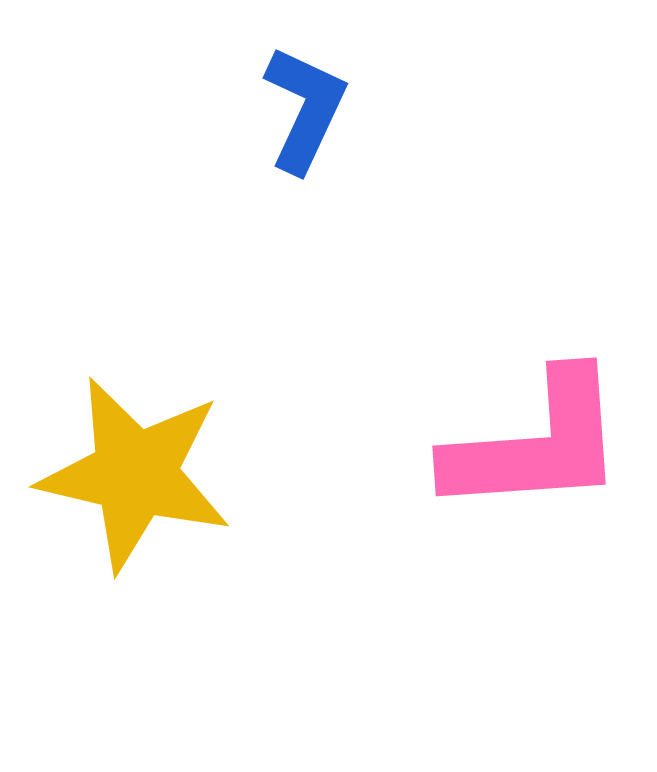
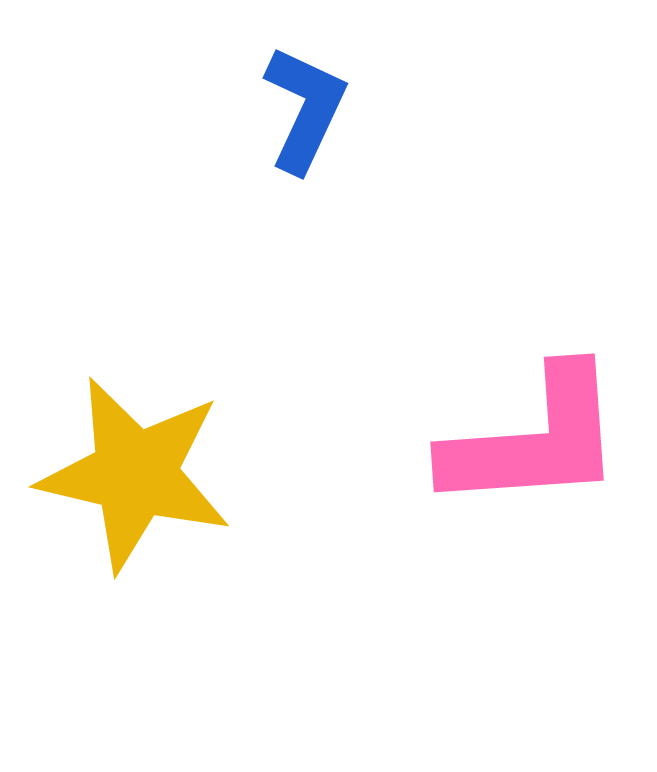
pink L-shape: moved 2 px left, 4 px up
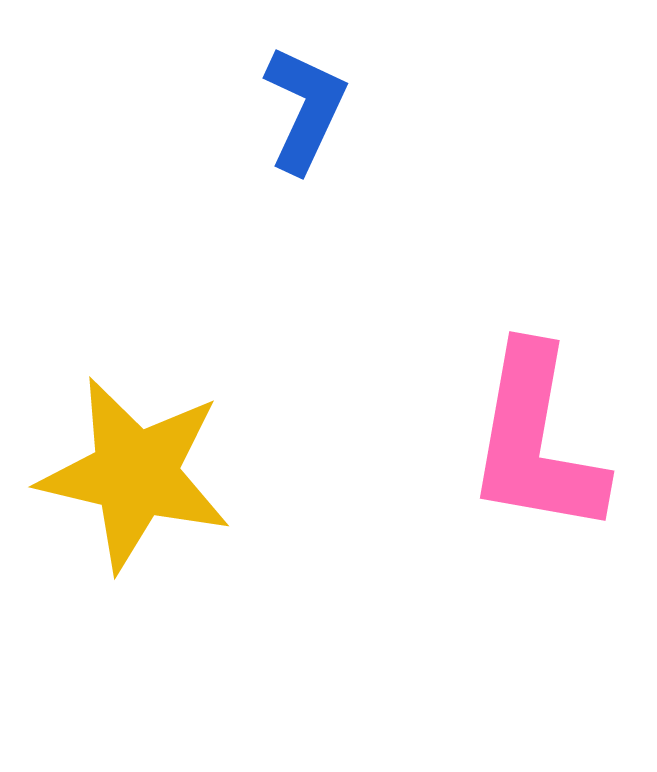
pink L-shape: moved 2 px right, 1 px down; rotated 104 degrees clockwise
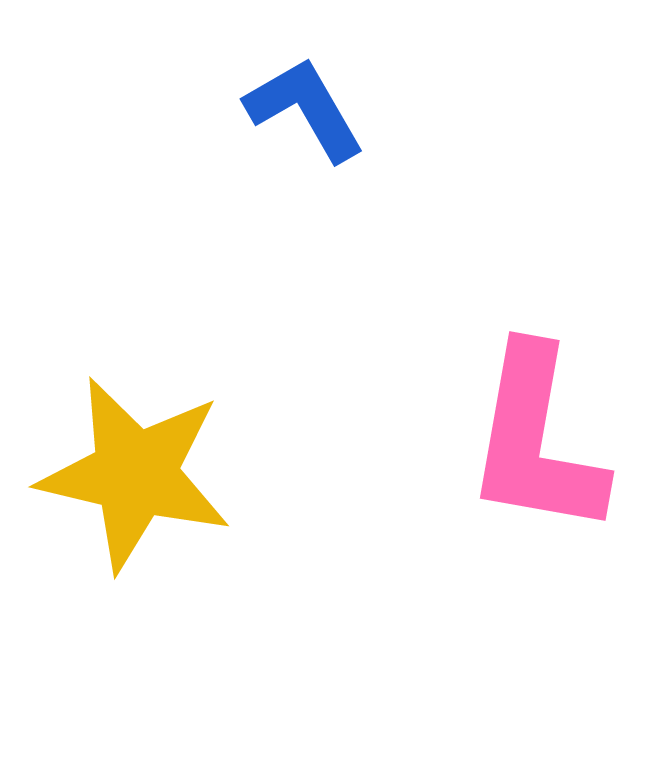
blue L-shape: rotated 55 degrees counterclockwise
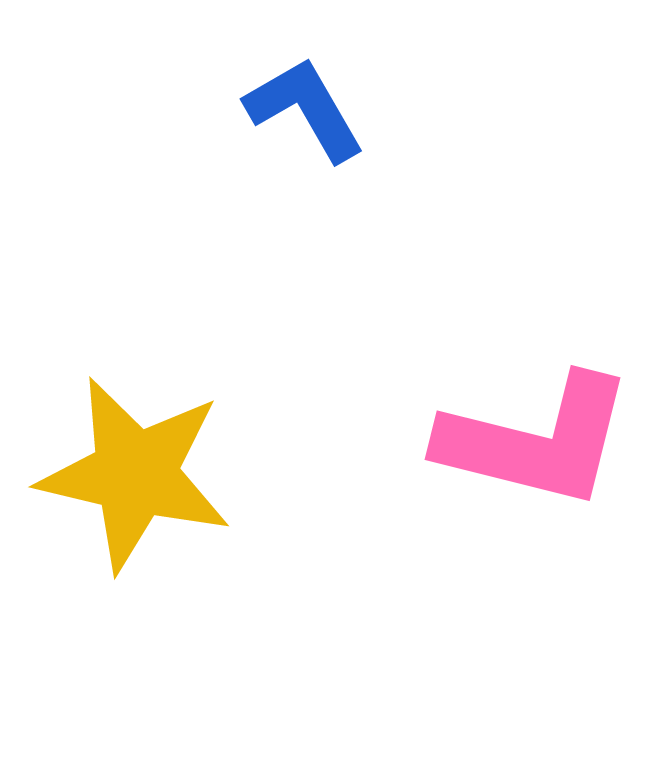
pink L-shape: rotated 86 degrees counterclockwise
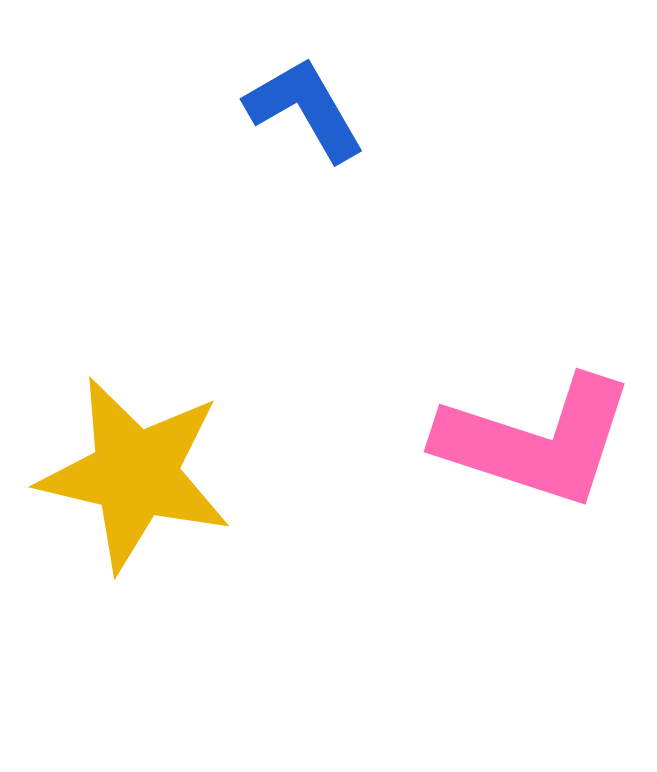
pink L-shape: rotated 4 degrees clockwise
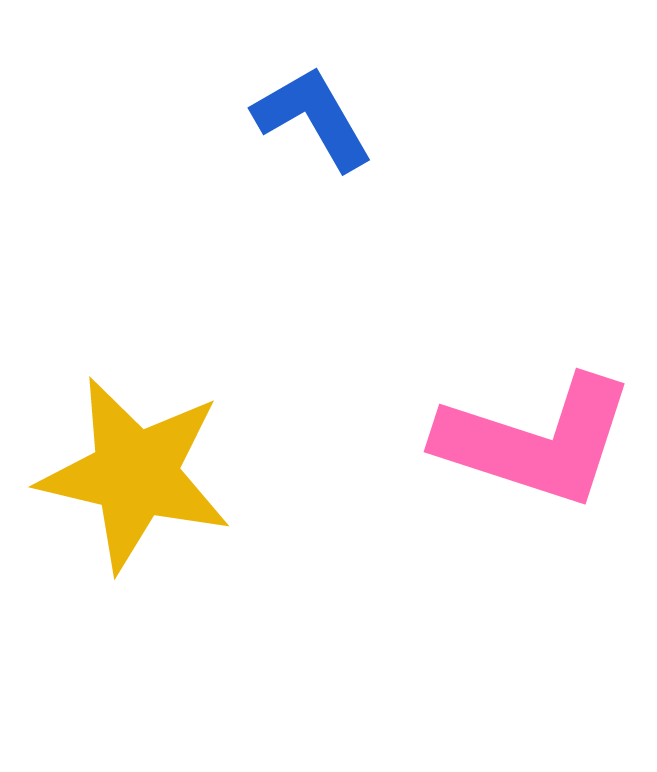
blue L-shape: moved 8 px right, 9 px down
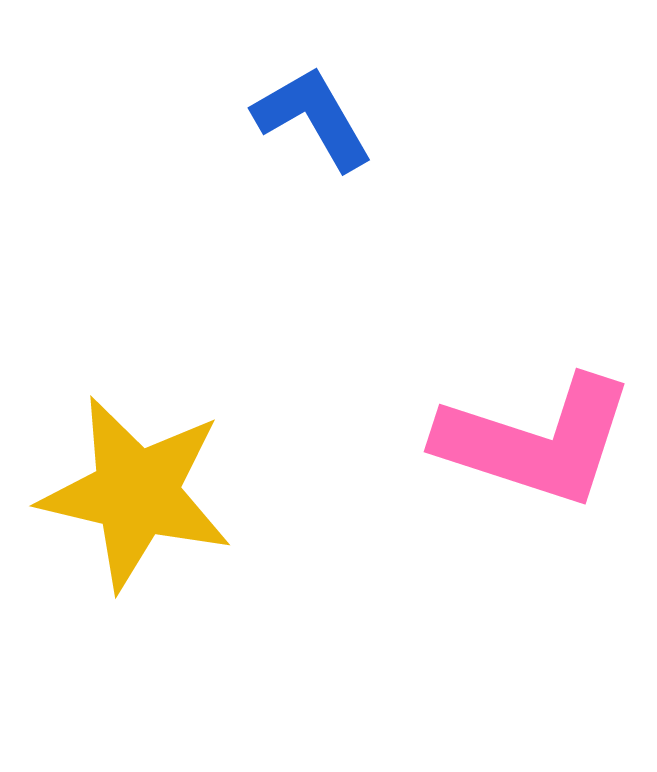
yellow star: moved 1 px right, 19 px down
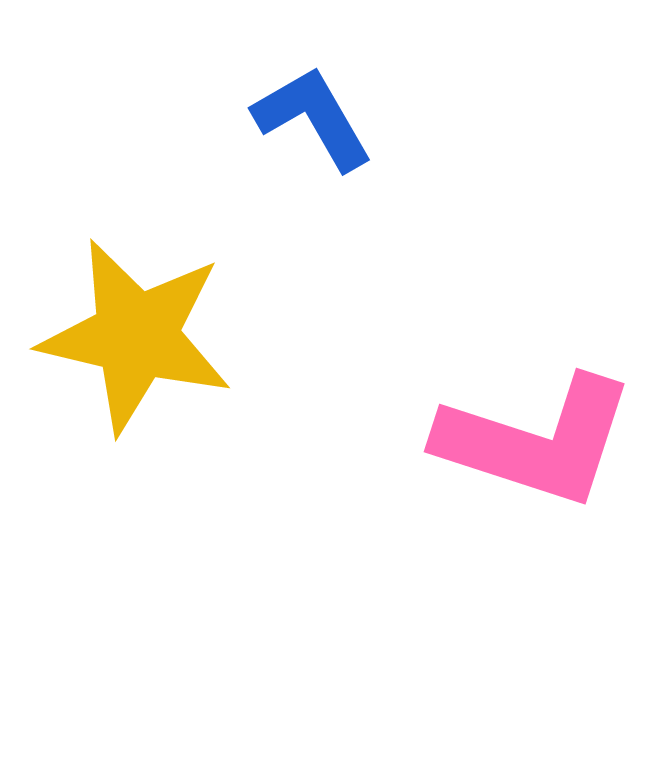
yellow star: moved 157 px up
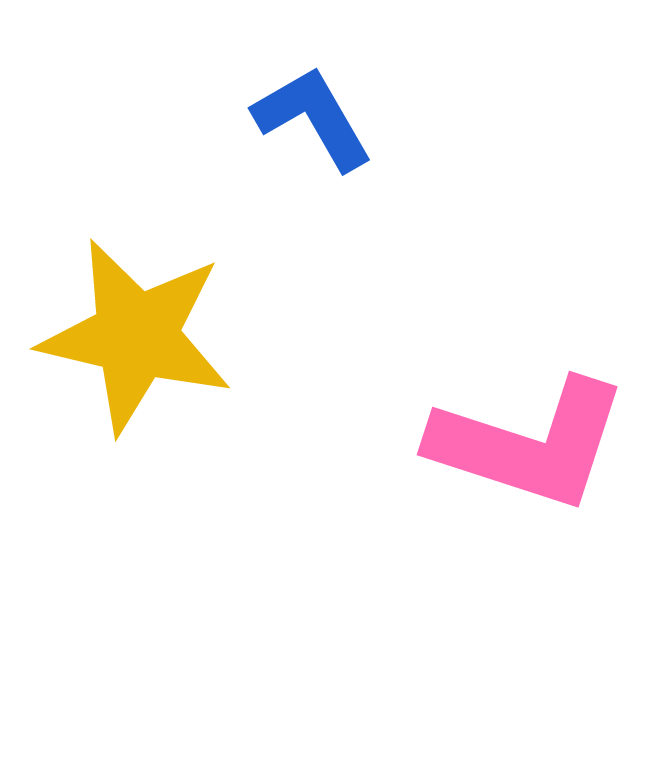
pink L-shape: moved 7 px left, 3 px down
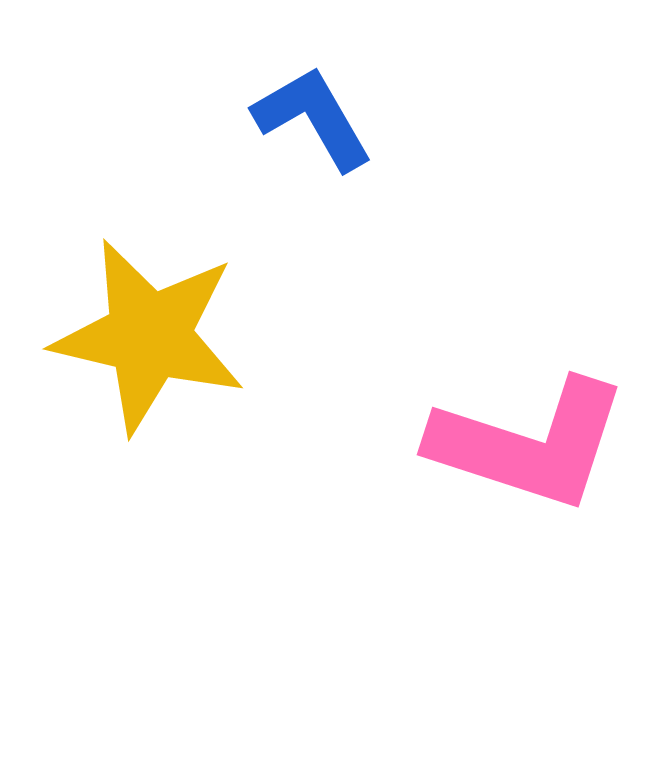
yellow star: moved 13 px right
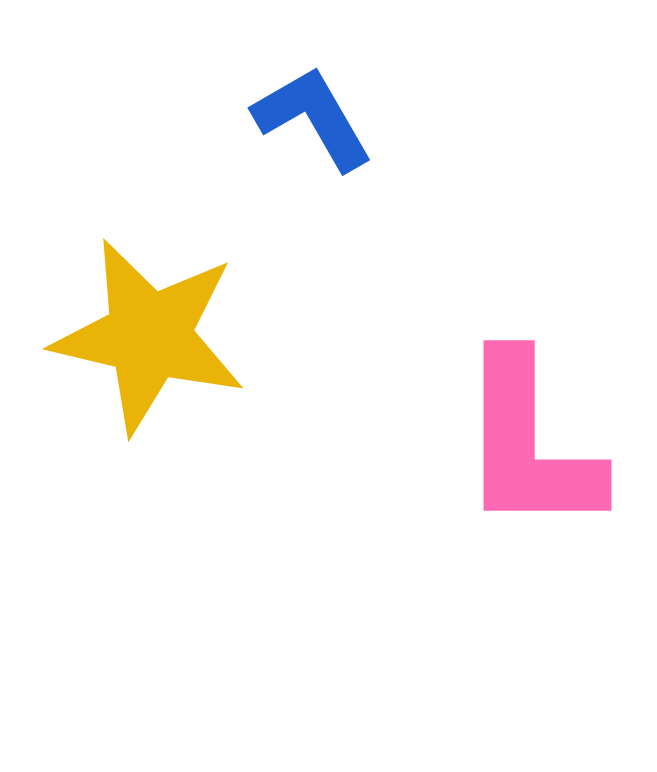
pink L-shape: rotated 72 degrees clockwise
